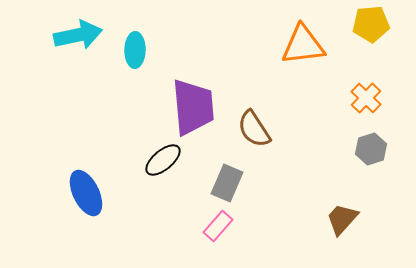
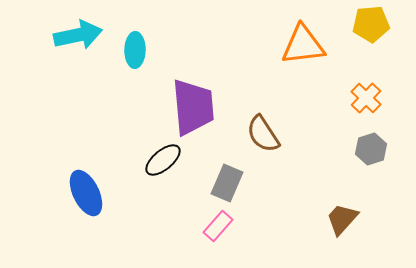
brown semicircle: moved 9 px right, 5 px down
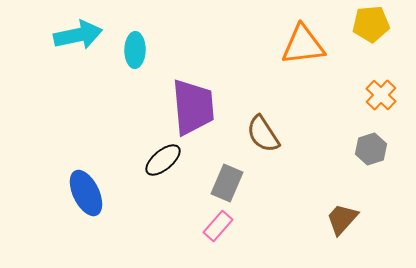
orange cross: moved 15 px right, 3 px up
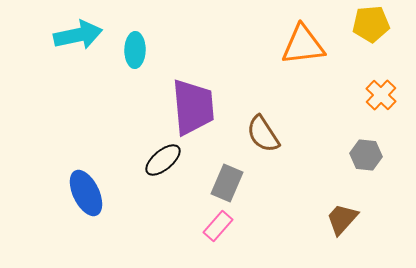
gray hexagon: moved 5 px left, 6 px down; rotated 24 degrees clockwise
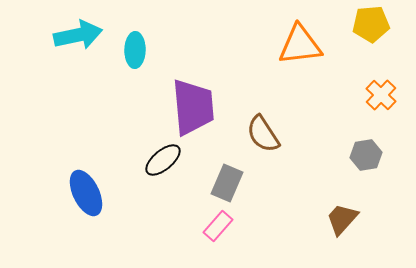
orange triangle: moved 3 px left
gray hexagon: rotated 16 degrees counterclockwise
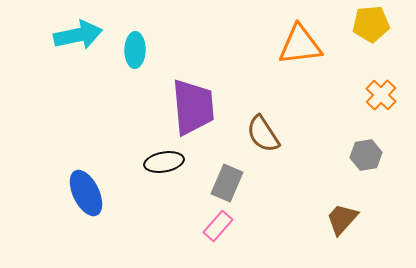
black ellipse: moved 1 px right, 2 px down; rotated 30 degrees clockwise
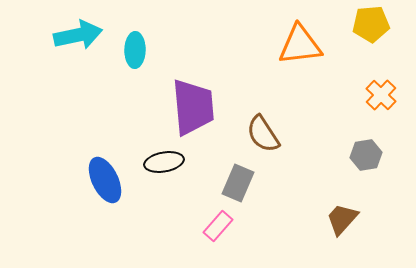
gray rectangle: moved 11 px right
blue ellipse: moved 19 px right, 13 px up
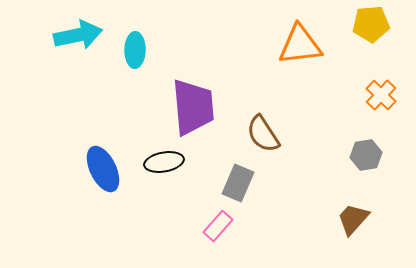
blue ellipse: moved 2 px left, 11 px up
brown trapezoid: moved 11 px right
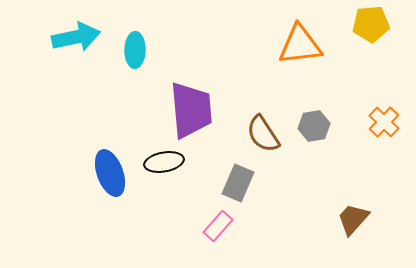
cyan arrow: moved 2 px left, 2 px down
orange cross: moved 3 px right, 27 px down
purple trapezoid: moved 2 px left, 3 px down
gray hexagon: moved 52 px left, 29 px up
blue ellipse: moved 7 px right, 4 px down; rotated 6 degrees clockwise
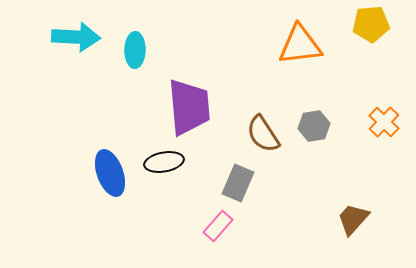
cyan arrow: rotated 15 degrees clockwise
purple trapezoid: moved 2 px left, 3 px up
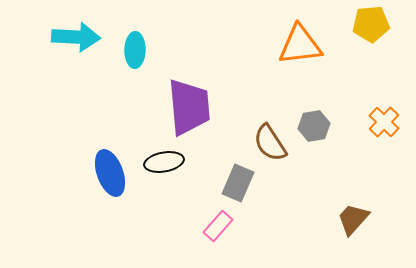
brown semicircle: moved 7 px right, 9 px down
